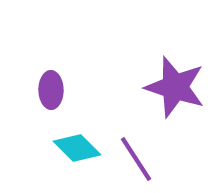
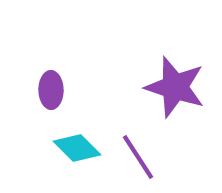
purple line: moved 2 px right, 2 px up
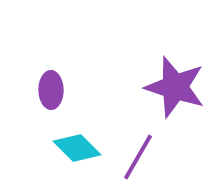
purple line: rotated 63 degrees clockwise
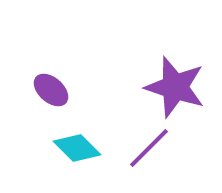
purple ellipse: rotated 48 degrees counterclockwise
purple line: moved 11 px right, 9 px up; rotated 15 degrees clockwise
